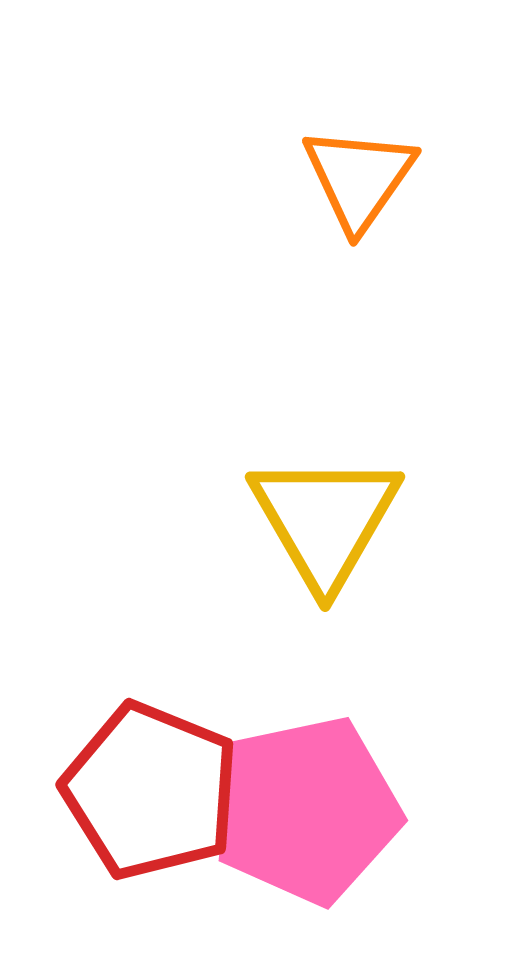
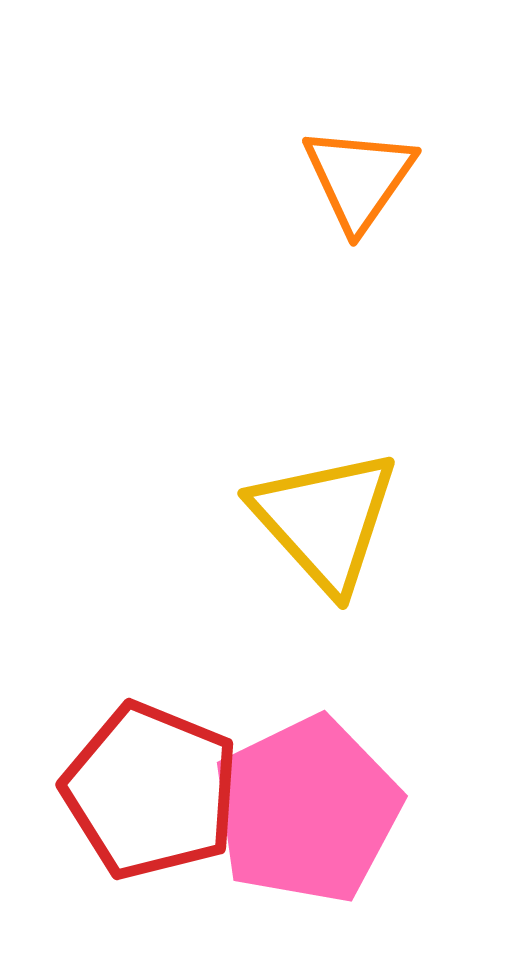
yellow triangle: rotated 12 degrees counterclockwise
pink pentagon: rotated 14 degrees counterclockwise
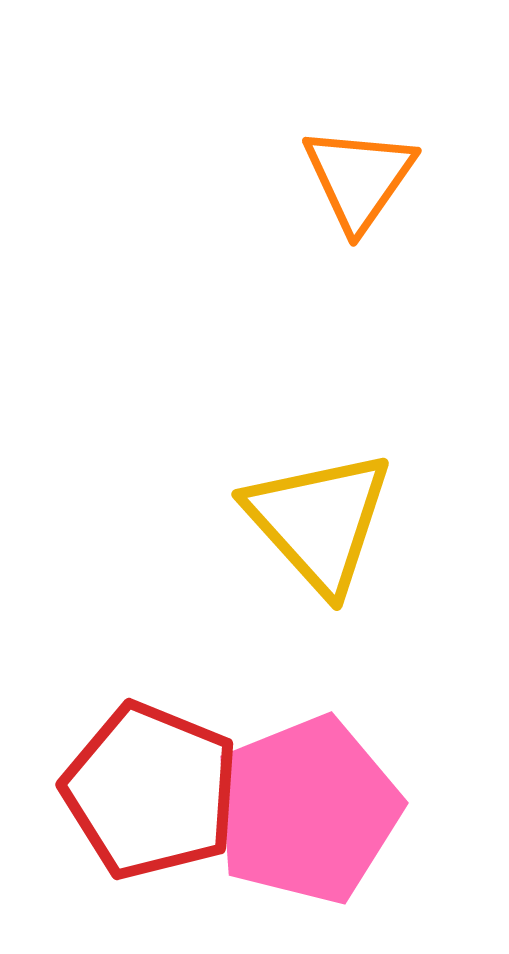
yellow triangle: moved 6 px left, 1 px down
pink pentagon: rotated 4 degrees clockwise
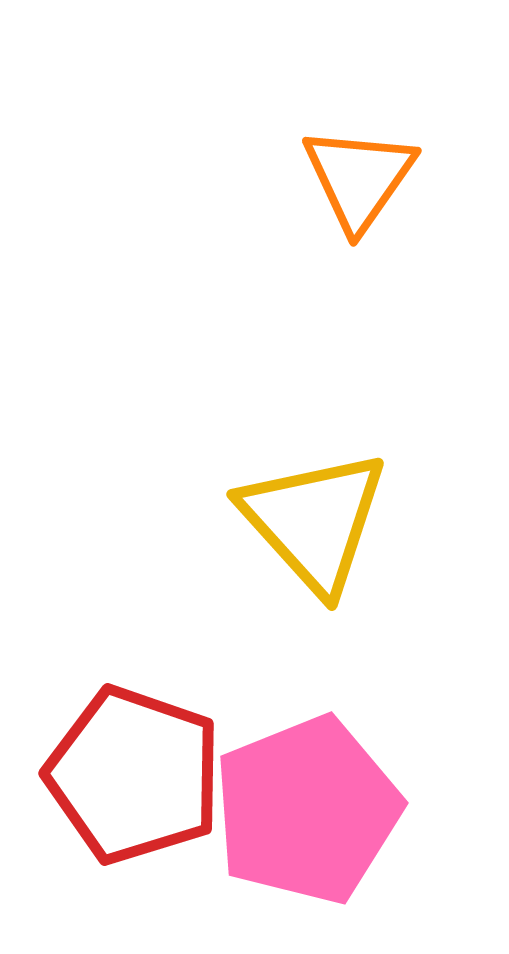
yellow triangle: moved 5 px left
red pentagon: moved 17 px left, 16 px up; rotated 3 degrees counterclockwise
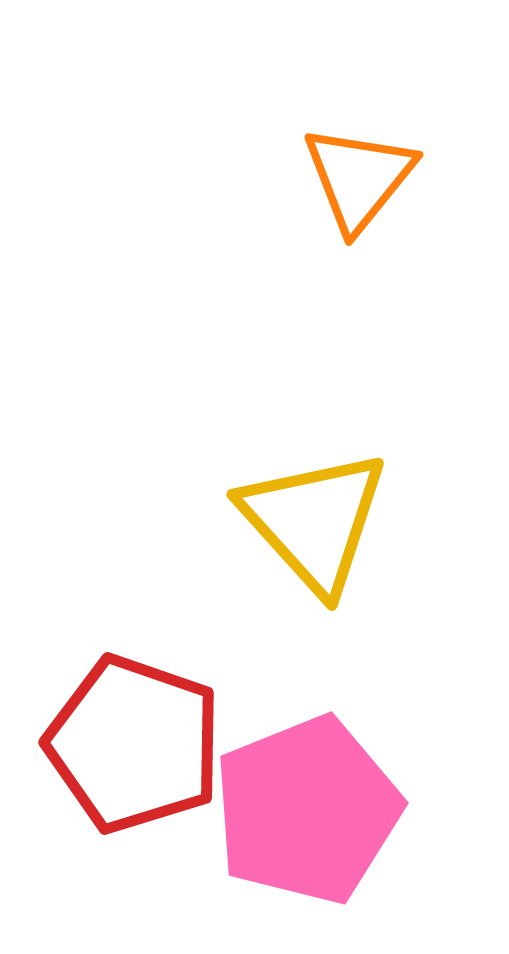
orange triangle: rotated 4 degrees clockwise
red pentagon: moved 31 px up
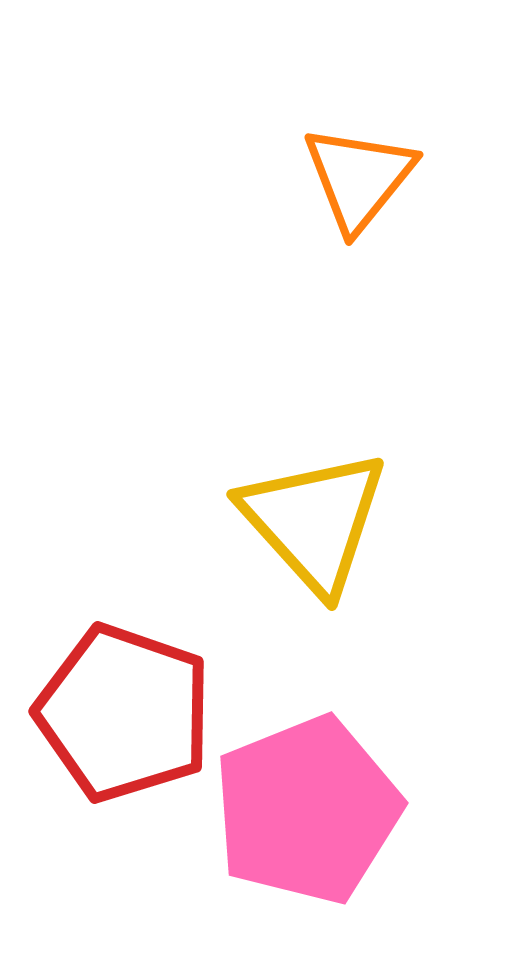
red pentagon: moved 10 px left, 31 px up
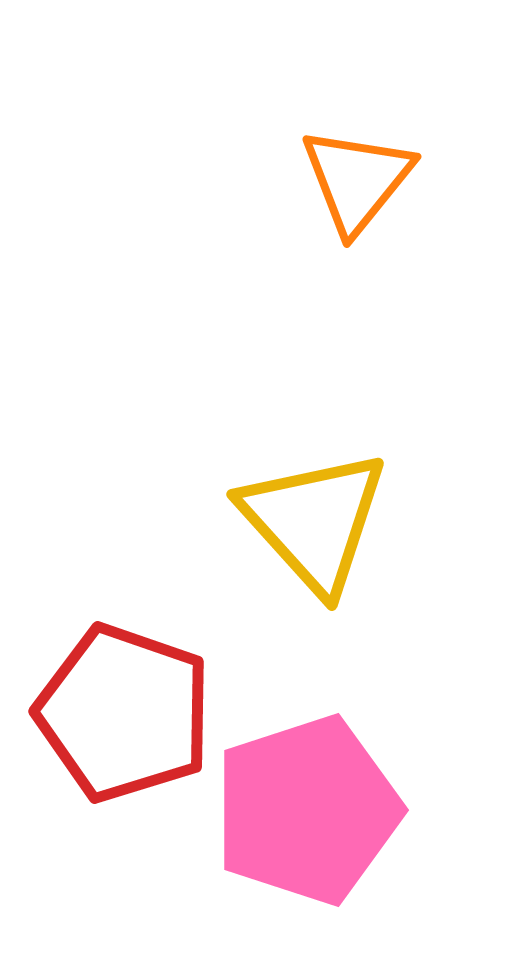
orange triangle: moved 2 px left, 2 px down
pink pentagon: rotated 4 degrees clockwise
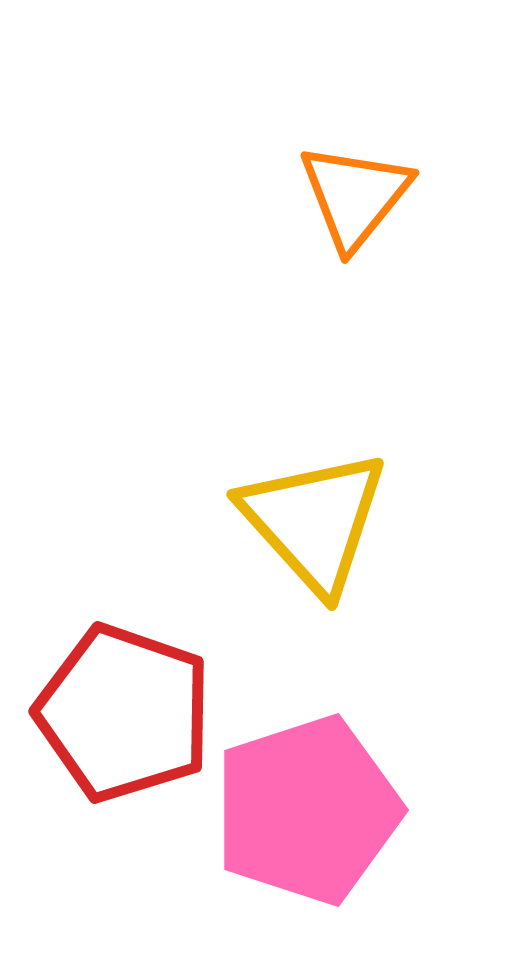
orange triangle: moved 2 px left, 16 px down
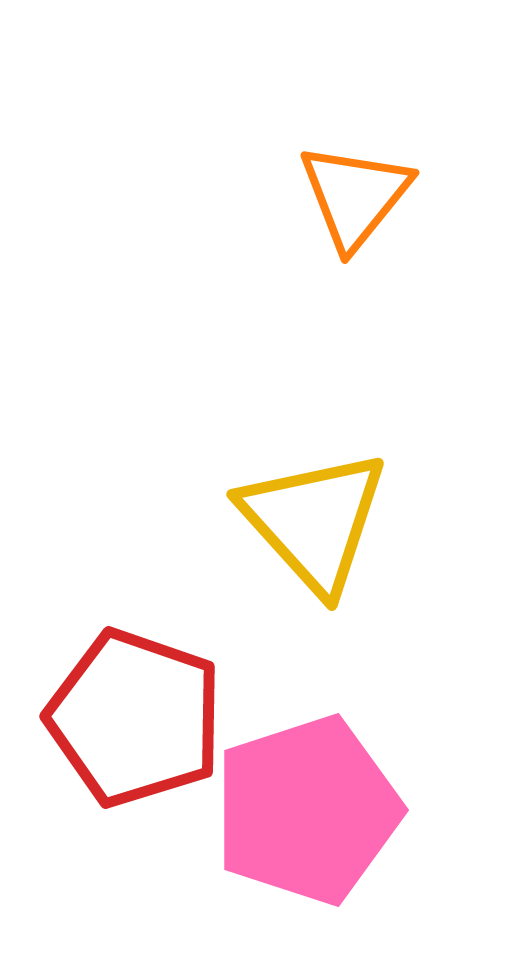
red pentagon: moved 11 px right, 5 px down
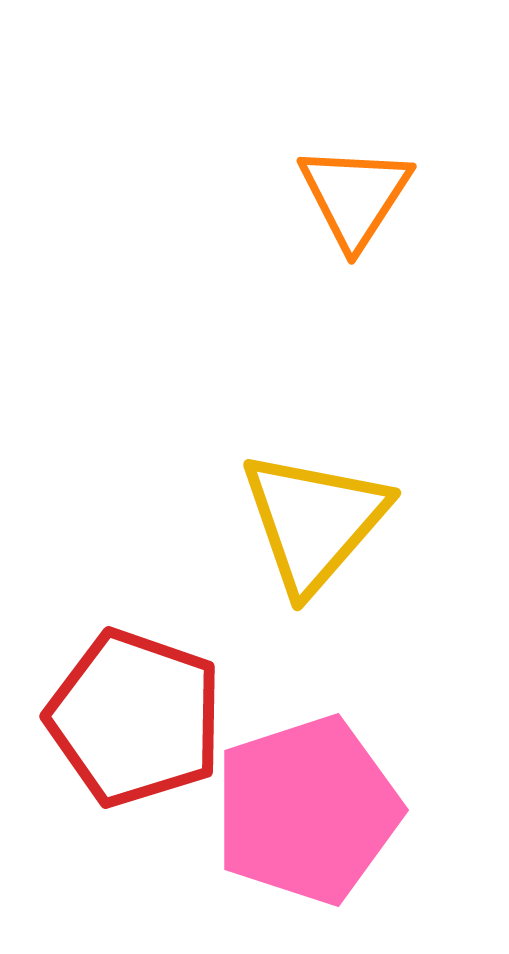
orange triangle: rotated 6 degrees counterclockwise
yellow triangle: rotated 23 degrees clockwise
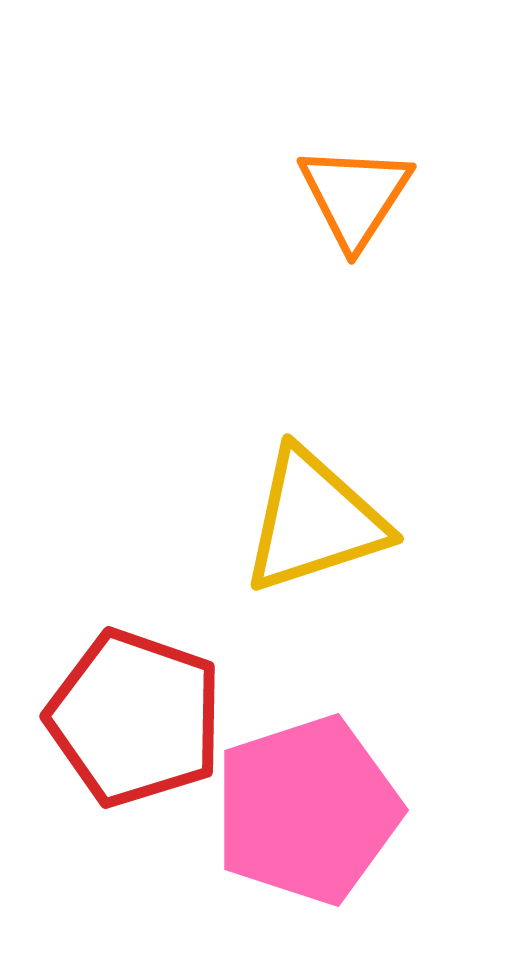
yellow triangle: rotated 31 degrees clockwise
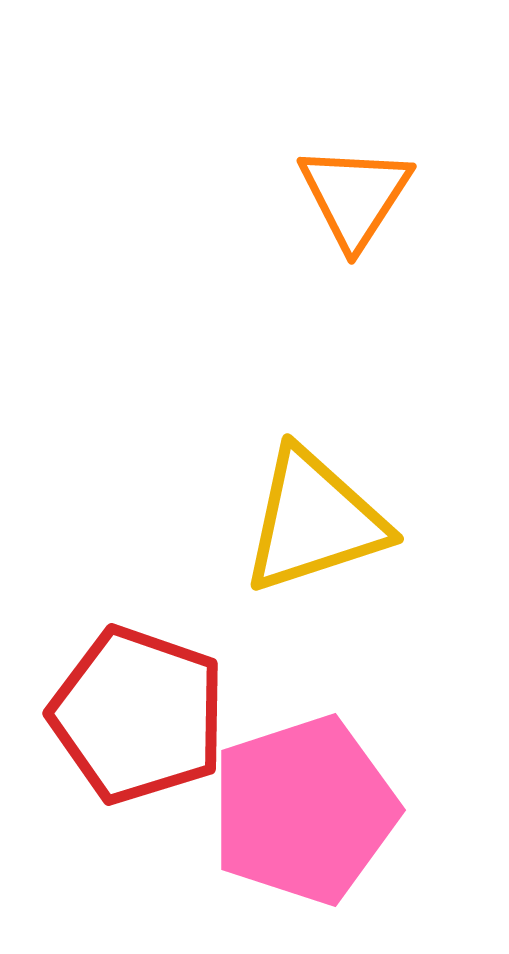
red pentagon: moved 3 px right, 3 px up
pink pentagon: moved 3 px left
